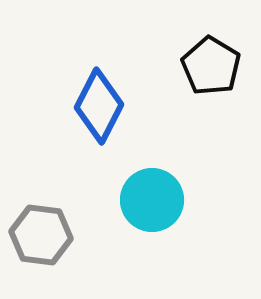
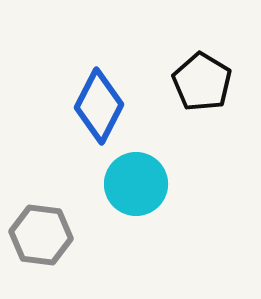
black pentagon: moved 9 px left, 16 px down
cyan circle: moved 16 px left, 16 px up
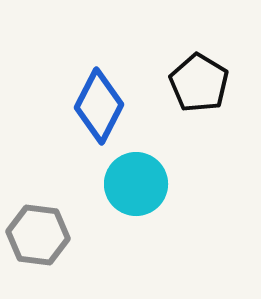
black pentagon: moved 3 px left, 1 px down
gray hexagon: moved 3 px left
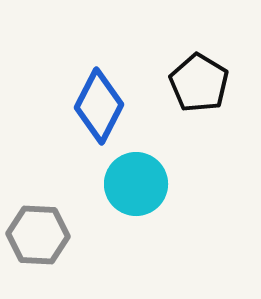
gray hexagon: rotated 4 degrees counterclockwise
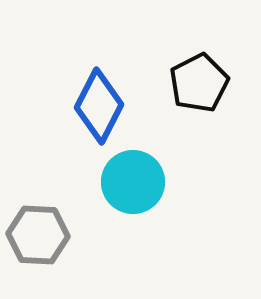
black pentagon: rotated 14 degrees clockwise
cyan circle: moved 3 px left, 2 px up
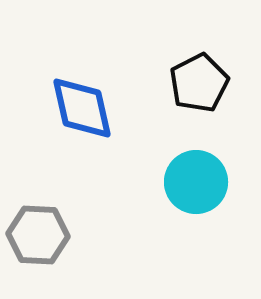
blue diamond: moved 17 px left, 2 px down; rotated 40 degrees counterclockwise
cyan circle: moved 63 px right
